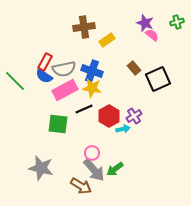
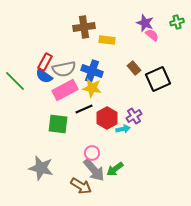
yellow rectangle: rotated 42 degrees clockwise
red hexagon: moved 2 px left, 2 px down
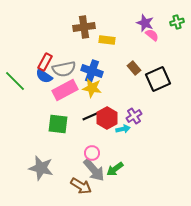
black line: moved 7 px right, 7 px down
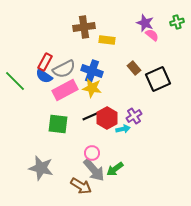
gray semicircle: rotated 15 degrees counterclockwise
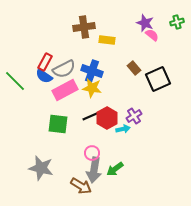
gray arrow: rotated 50 degrees clockwise
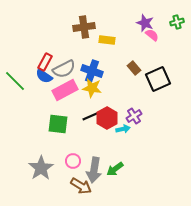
pink circle: moved 19 px left, 8 px down
gray star: rotated 25 degrees clockwise
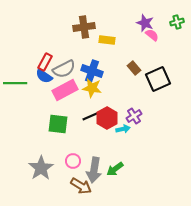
green line: moved 2 px down; rotated 45 degrees counterclockwise
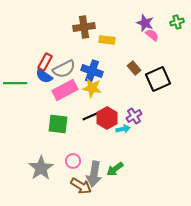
gray arrow: moved 4 px down
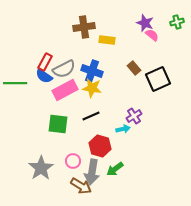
red hexagon: moved 7 px left, 28 px down; rotated 15 degrees counterclockwise
gray arrow: moved 2 px left, 2 px up
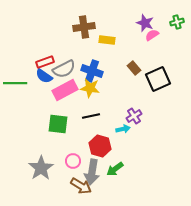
pink semicircle: rotated 72 degrees counterclockwise
red rectangle: rotated 42 degrees clockwise
yellow star: moved 2 px left
black line: rotated 12 degrees clockwise
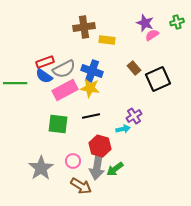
gray arrow: moved 5 px right, 5 px up
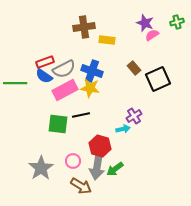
black line: moved 10 px left, 1 px up
